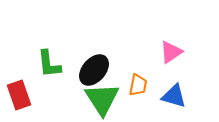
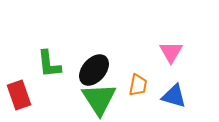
pink triangle: rotated 25 degrees counterclockwise
green triangle: moved 3 px left
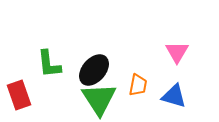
pink triangle: moved 6 px right
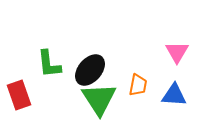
black ellipse: moved 4 px left
blue triangle: moved 1 px up; rotated 12 degrees counterclockwise
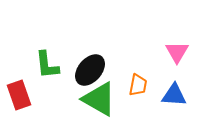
green L-shape: moved 2 px left, 1 px down
green triangle: rotated 27 degrees counterclockwise
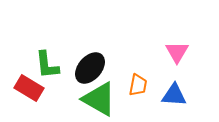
black ellipse: moved 2 px up
red rectangle: moved 10 px right, 7 px up; rotated 40 degrees counterclockwise
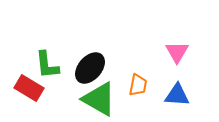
blue triangle: moved 3 px right
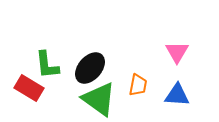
green triangle: rotated 6 degrees clockwise
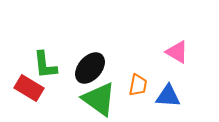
pink triangle: rotated 30 degrees counterclockwise
green L-shape: moved 2 px left
blue triangle: moved 9 px left, 1 px down
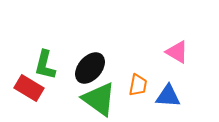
green L-shape: rotated 20 degrees clockwise
